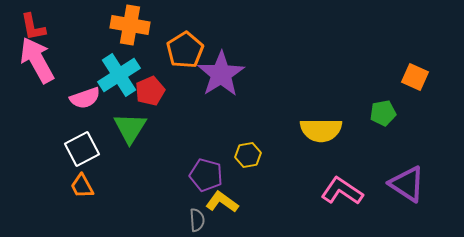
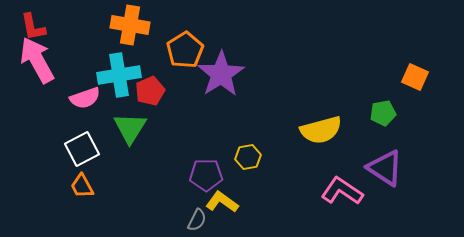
cyan cross: rotated 24 degrees clockwise
yellow semicircle: rotated 15 degrees counterclockwise
yellow hexagon: moved 2 px down
purple pentagon: rotated 16 degrees counterclockwise
purple triangle: moved 22 px left, 16 px up
gray semicircle: rotated 30 degrees clockwise
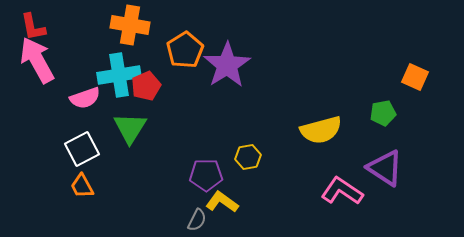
purple star: moved 6 px right, 9 px up
red pentagon: moved 4 px left, 5 px up
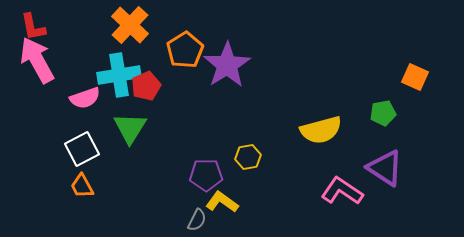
orange cross: rotated 33 degrees clockwise
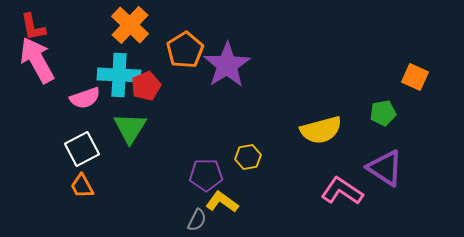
cyan cross: rotated 12 degrees clockwise
